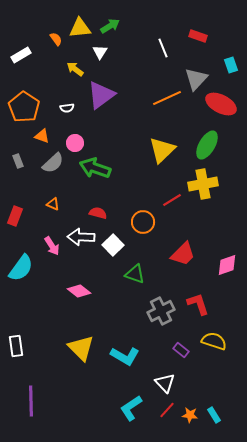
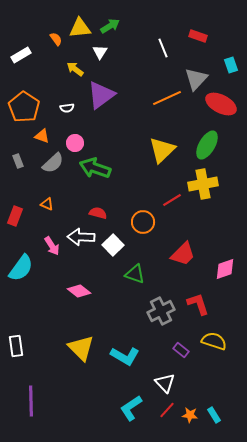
orange triangle at (53, 204): moved 6 px left
pink diamond at (227, 265): moved 2 px left, 4 px down
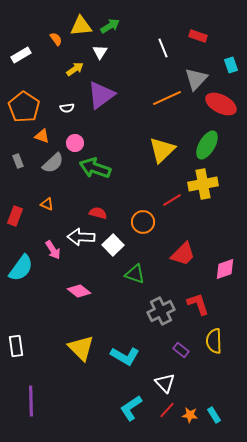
yellow triangle at (80, 28): moved 1 px right, 2 px up
yellow arrow at (75, 69): rotated 108 degrees clockwise
pink arrow at (52, 246): moved 1 px right, 4 px down
yellow semicircle at (214, 341): rotated 110 degrees counterclockwise
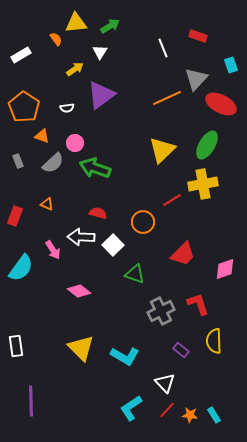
yellow triangle at (81, 26): moved 5 px left, 3 px up
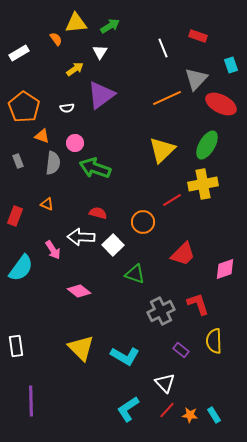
white rectangle at (21, 55): moved 2 px left, 2 px up
gray semicircle at (53, 163): rotated 40 degrees counterclockwise
cyan L-shape at (131, 408): moved 3 px left, 1 px down
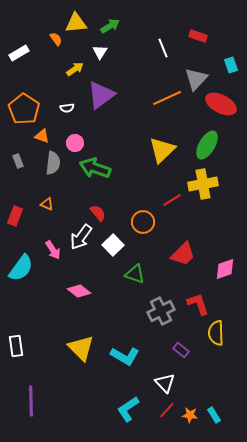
orange pentagon at (24, 107): moved 2 px down
red semicircle at (98, 213): rotated 36 degrees clockwise
white arrow at (81, 237): rotated 56 degrees counterclockwise
yellow semicircle at (214, 341): moved 2 px right, 8 px up
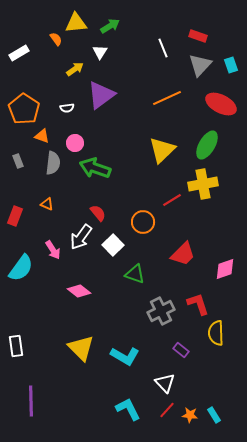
gray triangle at (196, 79): moved 4 px right, 14 px up
cyan L-shape at (128, 409): rotated 96 degrees clockwise
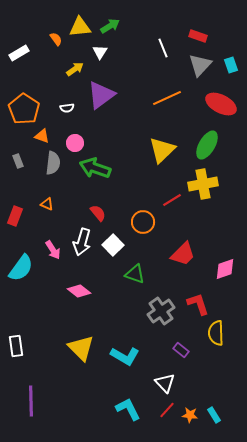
yellow triangle at (76, 23): moved 4 px right, 4 px down
white arrow at (81, 237): moved 1 px right, 5 px down; rotated 20 degrees counterclockwise
gray cross at (161, 311): rotated 8 degrees counterclockwise
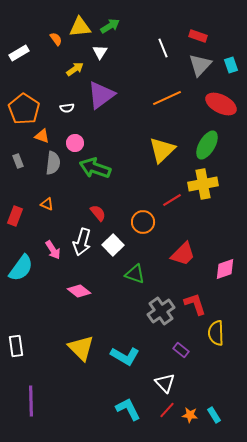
red L-shape at (198, 304): moved 3 px left
